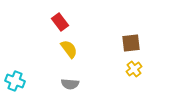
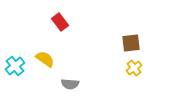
yellow semicircle: moved 24 px left, 10 px down; rotated 18 degrees counterclockwise
yellow cross: moved 1 px up
cyan cross: moved 15 px up; rotated 30 degrees clockwise
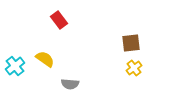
red rectangle: moved 1 px left, 2 px up
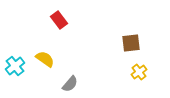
yellow cross: moved 5 px right, 4 px down
gray semicircle: rotated 54 degrees counterclockwise
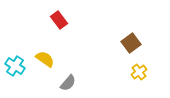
brown square: rotated 30 degrees counterclockwise
cyan cross: rotated 18 degrees counterclockwise
gray semicircle: moved 2 px left, 1 px up
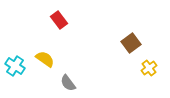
yellow cross: moved 10 px right, 4 px up
gray semicircle: rotated 102 degrees clockwise
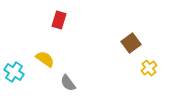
red rectangle: rotated 54 degrees clockwise
cyan cross: moved 1 px left, 6 px down
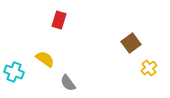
cyan cross: rotated 12 degrees counterclockwise
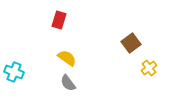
yellow semicircle: moved 22 px right, 1 px up
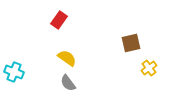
red rectangle: rotated 18 degrees clockwise
brown square: rotated 24 degrees clockwise
